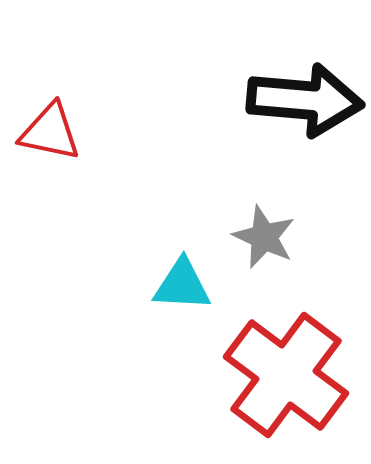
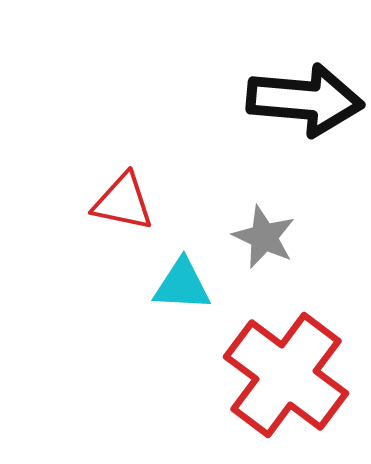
red triangle: moved 73 px right, 70 px down
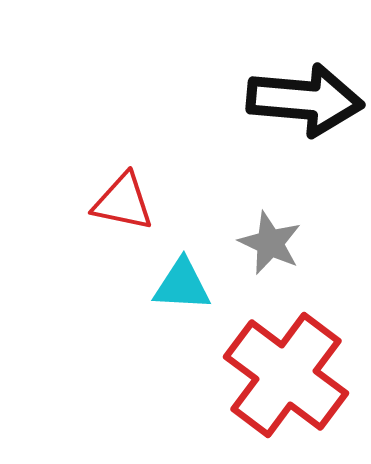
gray star: moved 6 px right, 6 px down
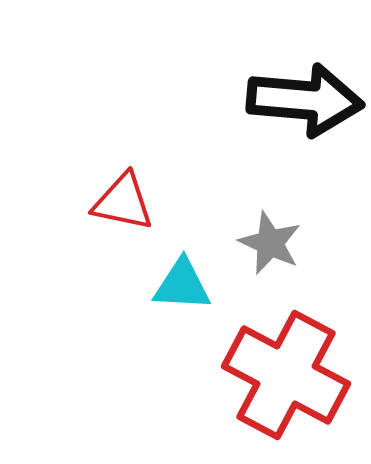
red cross: rotated 9 degrees counterclockwise
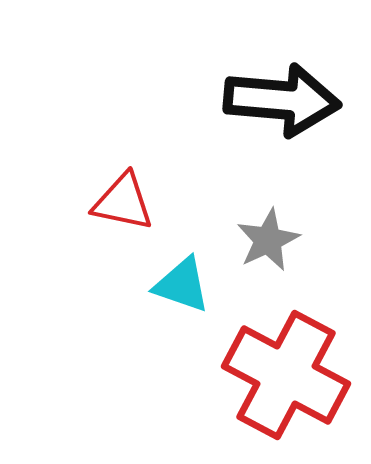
black arrow: moved 23 px left
gray star: moved 2 px left, 3 px up; rotated 22 degrees clockwise
cyan triangle: rotated 16 degrees clockwise
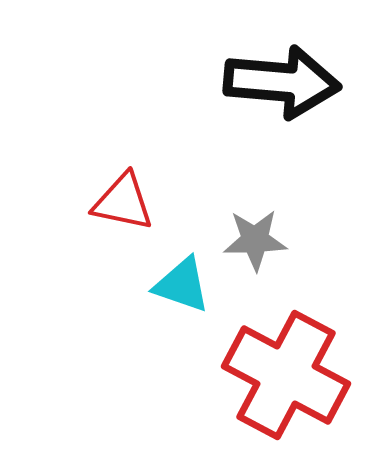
black arrow: moved 18 px up
gray star: moved 13 px left; rotated 24 degrees clockwise
